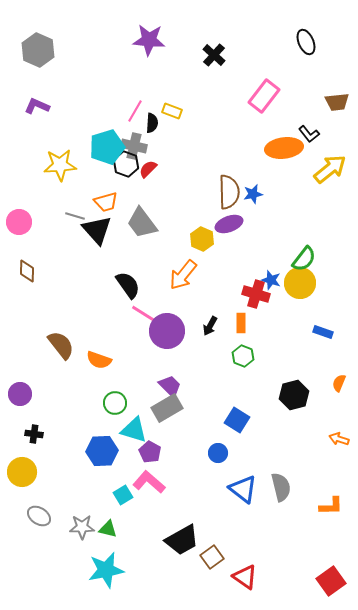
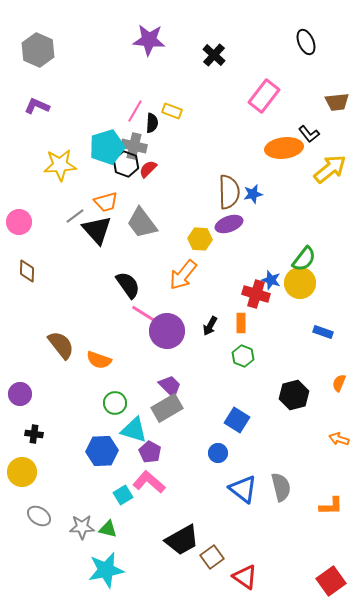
gray line at (75, 216): rotated 54 degrees counterclockwise
yellow hexagon at (202, 239): moved 2 px left; rotated 20 degrees counterclockwise
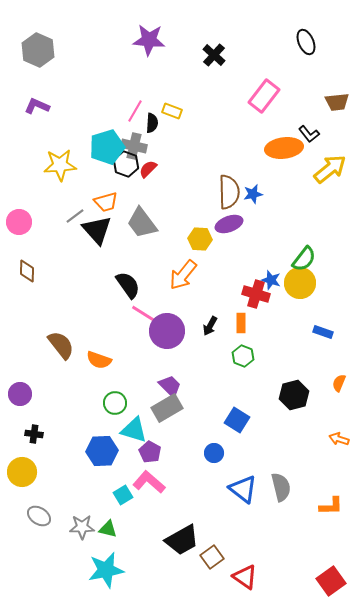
blue circle at (218, 453): moved 4 px left
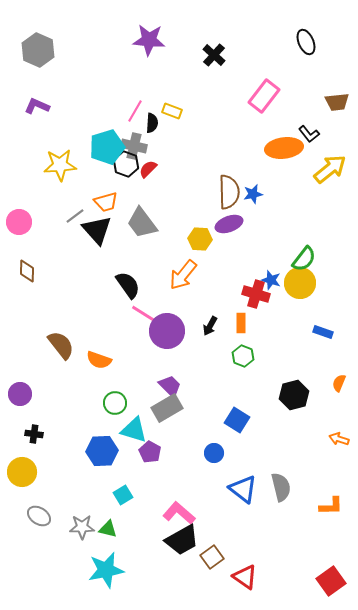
pink L-shape at (149, 482): moved 30 px right, 31 px down
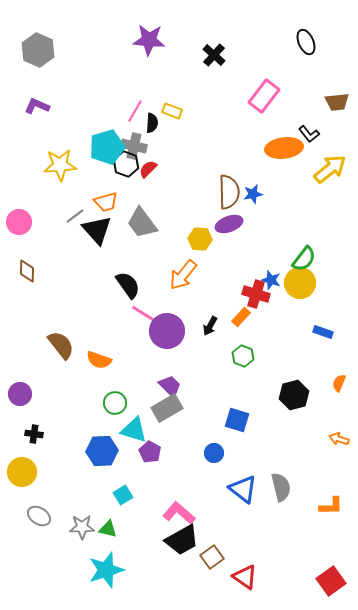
orange rectangle at (241, 323): moved 6 px up; rotated 42 degrees clockwise
blue square at (237, 420): rotated 15 degrees counterclockwise
cyan star at (106, 570): rotated 6 degrees counterclockwise
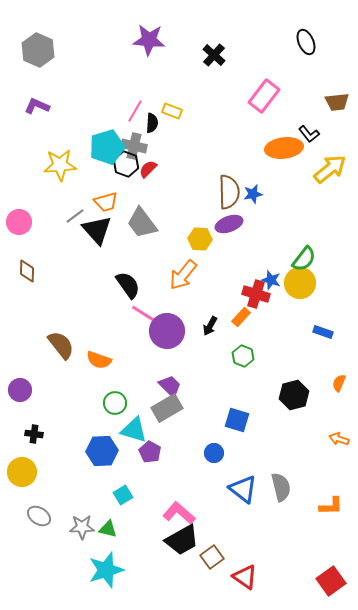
purple circle at (20, 394): moved 4 px up
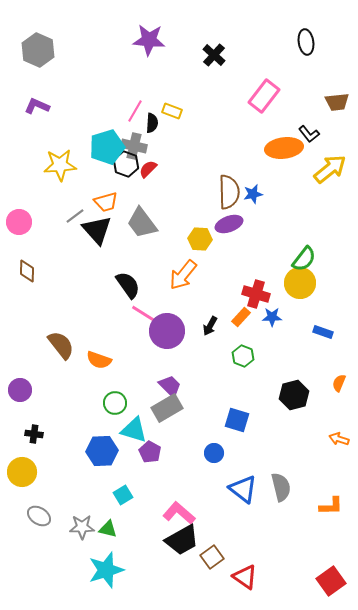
black ellipse at (306, 42): rotated 15 degrees clockwise
blue star at (271, 280): moved 1 px right, 37 px down; rotated 18 degrees counterclockwise
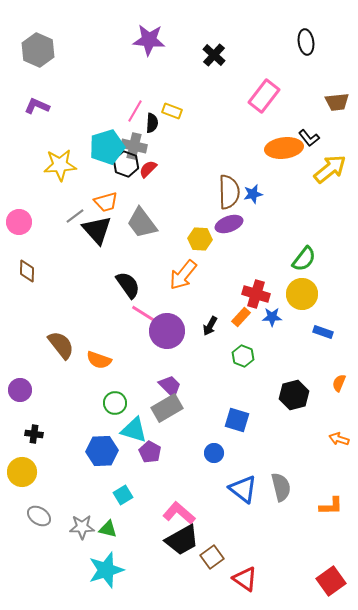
black L-shape at (309, 134): moved 4 px down
yellow circle at (300, 283): moved 2 px right, 11 px down
red triangle at (245, 577): moved 2 px down
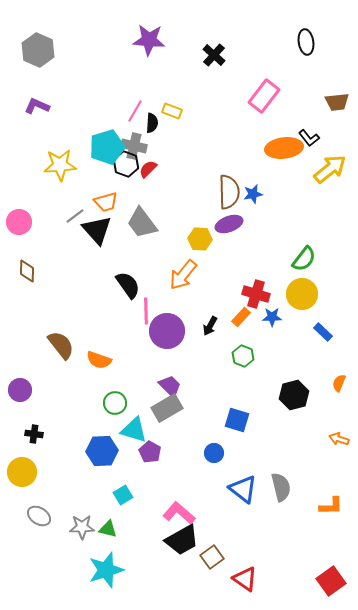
pink line at (144, 314): moved 2 px right, 3 px up; rotated 56 degrees clockwise
blue rectangle at (323, 332): rotated 24 degrees clockwise
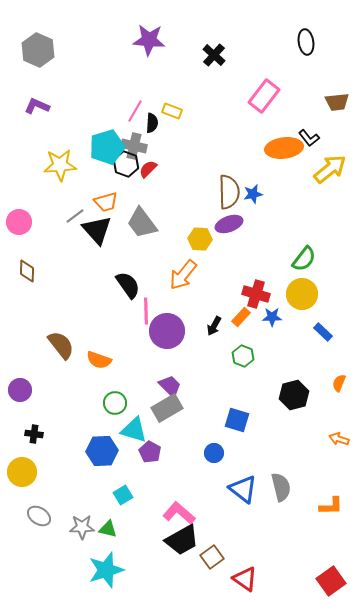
black arrow at (210, 326): moved 4 px right
